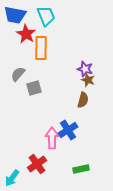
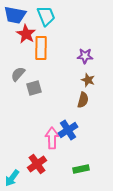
purple star: moved 13 px up; rotated 14 degrees counterclockwise
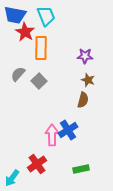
red star: moved 1 px left, 2 px up
gray square: moved 5 px right, 7 px up; rotated 28 degrees counterclockwise
pink arrow: moved 3 px up
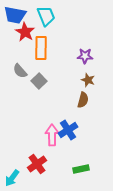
gray semicircle: moved 2 px right, 3 px up; rotated 84 degrees counterclockwise
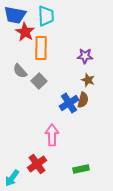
cyan trapezoid: rotated 20 degrees clockwise
blue cross: moved 1 px right, 27 px up
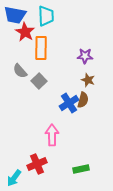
red cross: rotated 12 degrees clockwise
cyan arrow: moved 2 px right
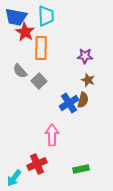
blue trapezoid: moved 1 px right, 2 px down
